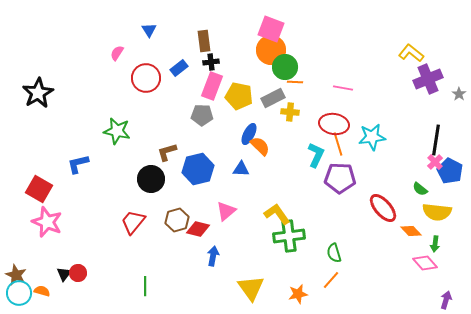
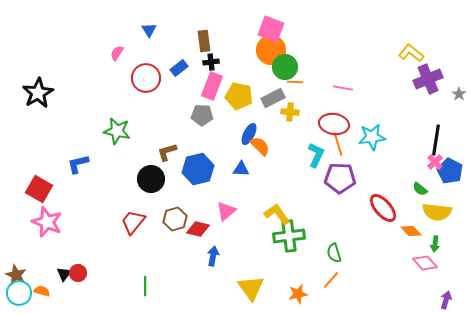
brown hexagon at (177, 220): moved 2 px left, 1 px up
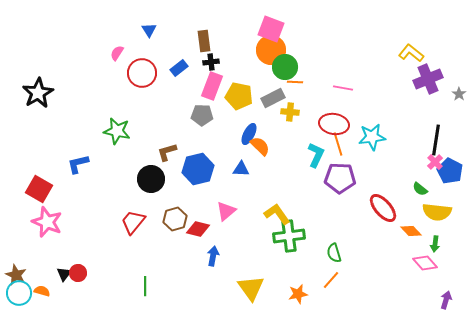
red circle at (146, 78): moved 4 px left, 5 px up
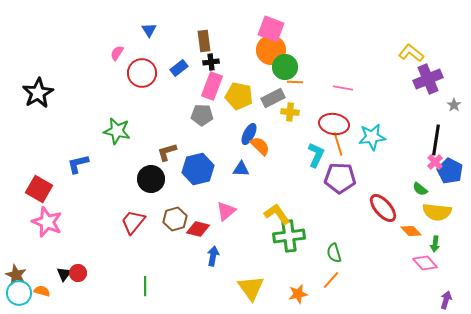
gray star at (459, 94): moved 5 px left, 11 px down
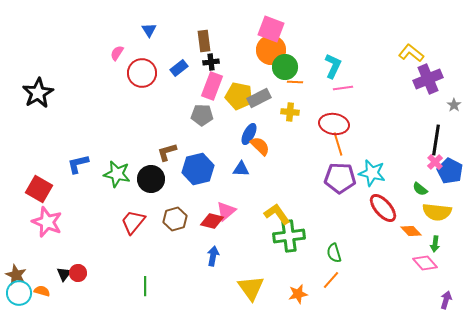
pink line at (343, 88): rotated 18 degrees counterclockwise
gray rectangle at (273, 98): moved 14 px left
green star at (117, 131): moved 43 px down
cyan star at (372, 137): moved 36 px down; rotated 20 degrees clockwise
cyan L-shape at (316, 155): moved 17 px right, 89 px up
red diamond at (198, 229): moved 14 px right, 8 px up
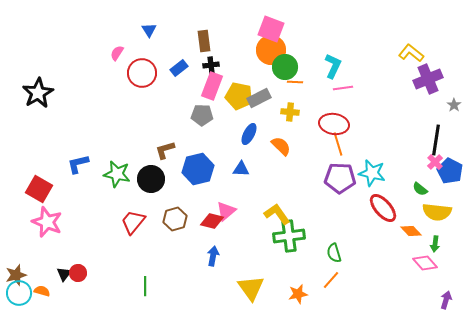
black cross at (211, 62): moved 3 px down
orange semicircle at (260, 146): moved 21 px right
brown L-shape at (167, 152): moved 2 px left, 2 px up
brown star at (16, 275): rotated 30 degrees clockwise
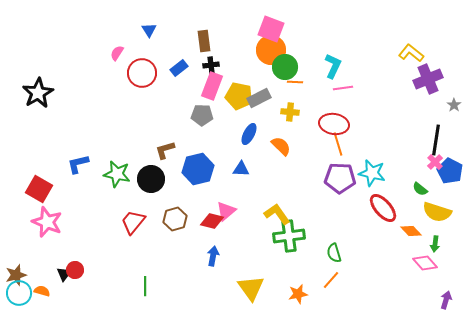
yellow semicircle at (437, 212): rotated 12 degrees clockwise
red circle at (78, 273): moved 3 px left, 3 px up
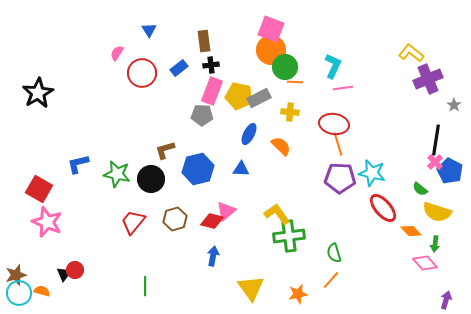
pink rectangle at (212, 86): moved 5 px down
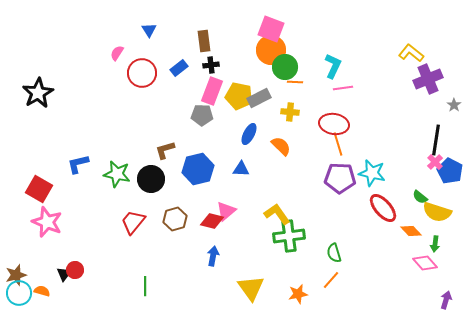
green semicircle at (420, 189): moved 8 px down
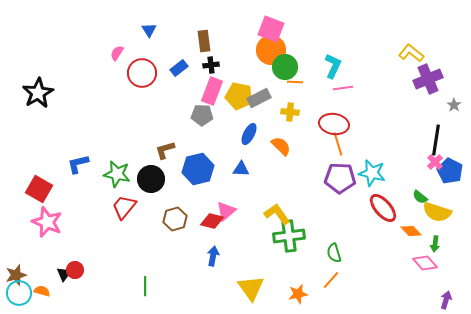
red trapezoid at (133, 222): moved 9 px left, 15 px up
